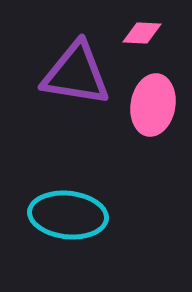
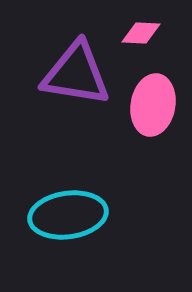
pink diamond: moved 1 px left
cyan ellipse: rotated 14 degrees counterclockwise
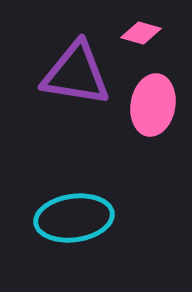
pink diamond: rotated 12 degrees clockwise
cyan ellipse: moved 6 px right, 3 px down
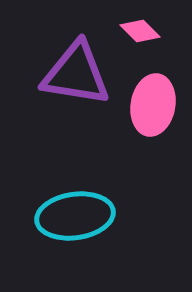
pink diamond: moved 1 px left, 2 px up; rotated 30 degrees clockwise
cyan ellipse: moved 1 px right, 2 px up
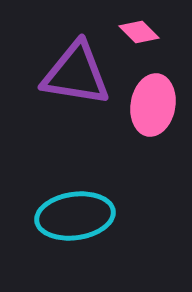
pink diamond: moved 1 px left, 1 px down
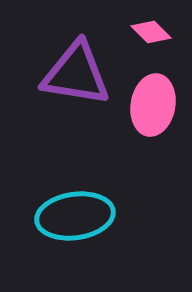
pink diamond: moved 12 px right
